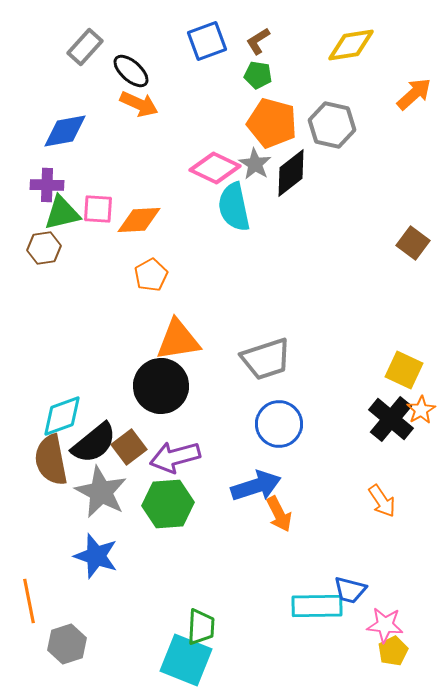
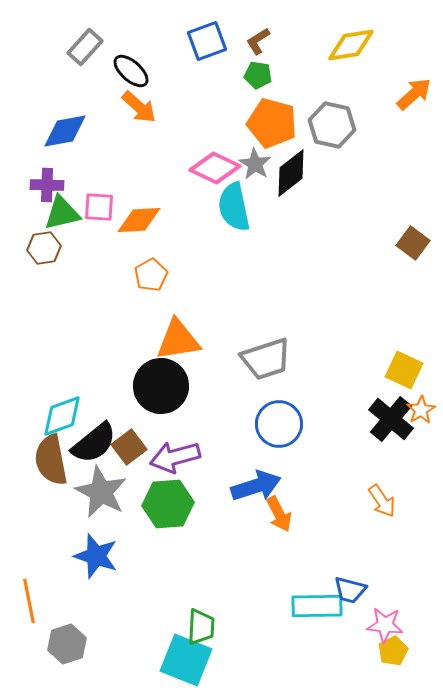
orange arrow at (139, 104): moved 3 px down; rotated 18 degrees clockwise
pink square at (98, 209): moved 1 px right, 2 px up
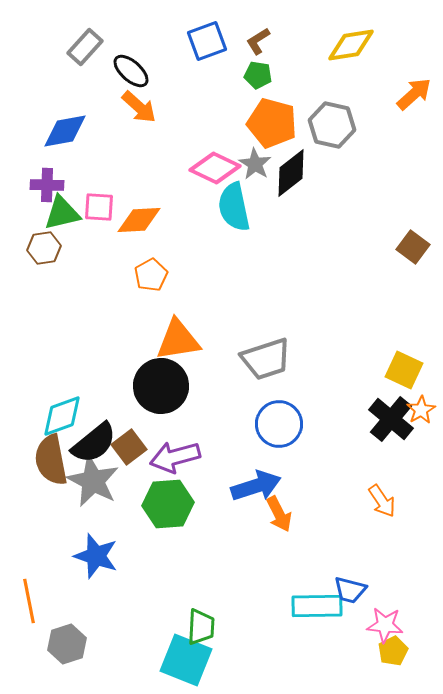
brown square at (413, 243): moved 4 px down
gray star at (101, 492): moved 8 px left, 11 px up
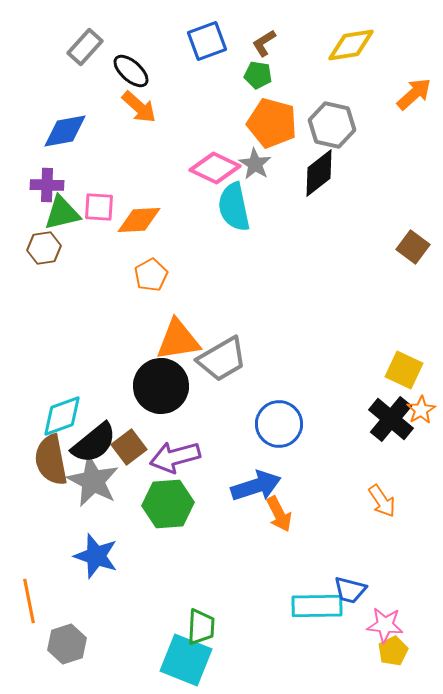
brown L-shape at (258, 41): moved 6 px right, 2 px down
black diamond at (291, 173): moved 28 px right
gray trapezoid at (266, 359): moved 44 px left; rotated 12 degrees counterclockwise
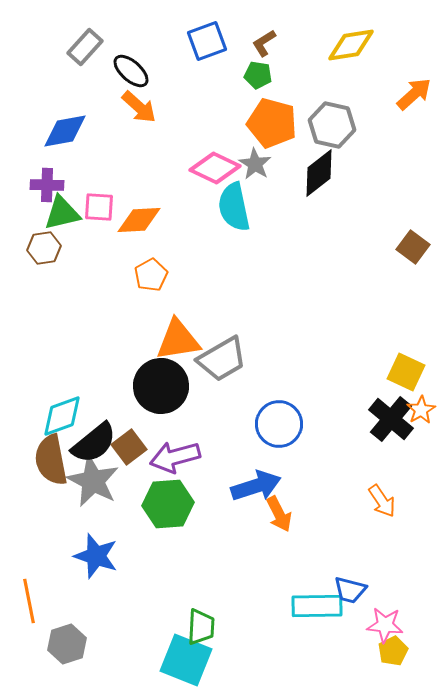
yellow square at (404, 370): moved 2 px right, 2 px down
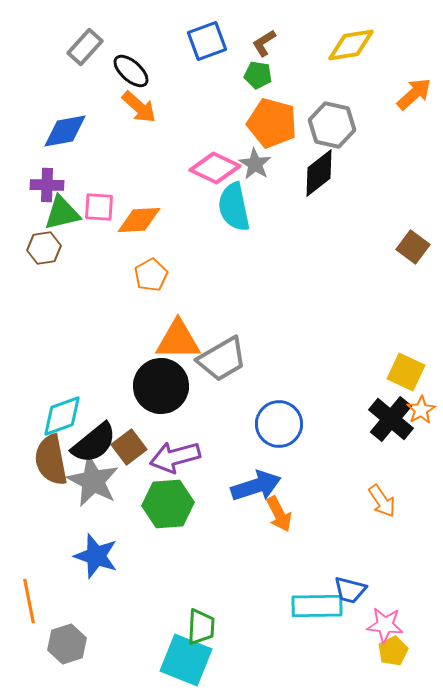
orange triangle at (178, 340): rotated 9 degrees clockwise
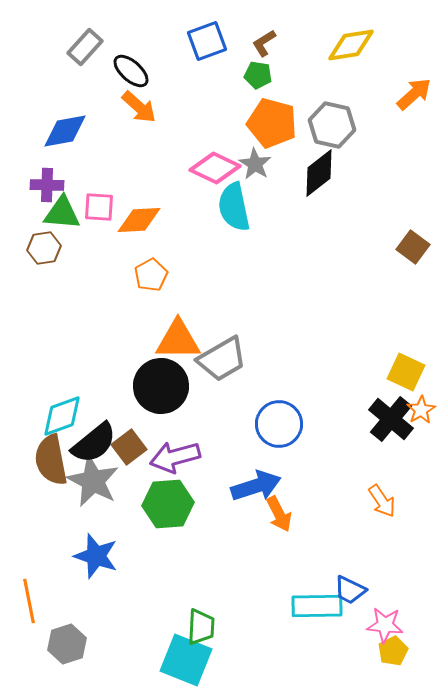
green triangle at (62, 213): rotated 18 degrees clockwise
blue trapezoid at (350, 590): rotated 12 degrees clockwise
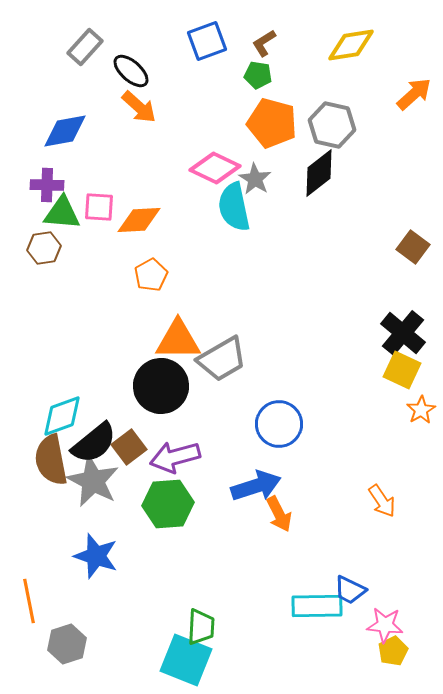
gray star at (255, 164): moved 15 px down
yellow square at (406, 372): moved 4 px left, 2 px up
black cross at (391, 419): moved 12 px right, 86 px up
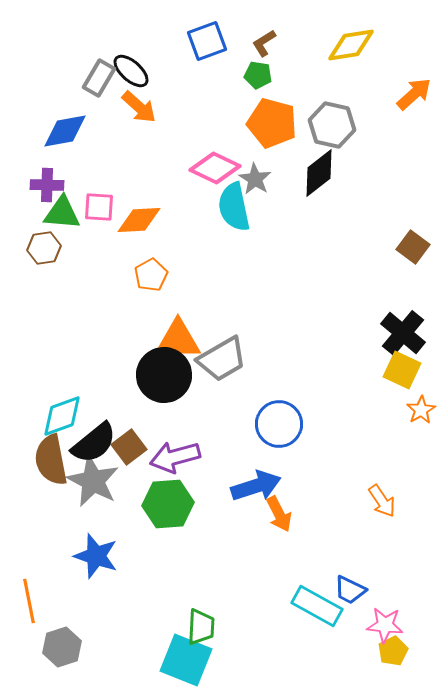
gray rectangle at (85, 47): moved 14 px right, 31 px down; rotated 12 degrees counterclockwise
black circle at (161, 386): moved 3 px right, 11 px up
cyan rectangle at (317, 606): rotated 30 degrees clockwise
gray hexagon at (67, 644): moved 5 px left, 3 px down
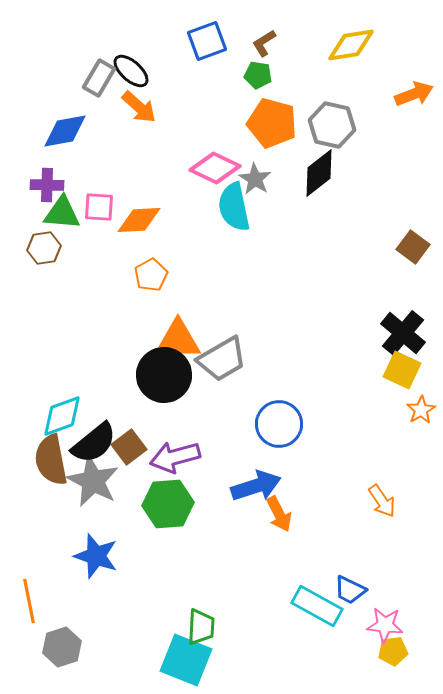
orange arrow at (414, 94): rotated 21 degrees clockwise
yellow pentagon at (393, 651): rotated 20 degrees clockwise
